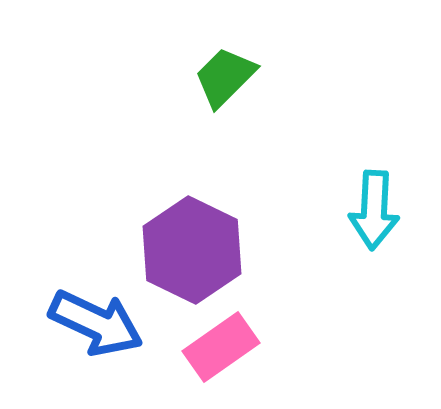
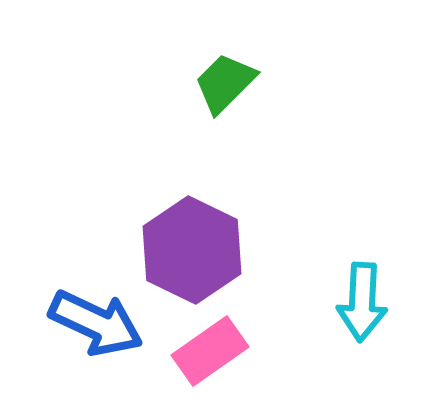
green trapezoid: moved 6 px down
cyan arrow: moved 12 px left, 92 px down
pink rectangle: moved 11 px left, 4 px down
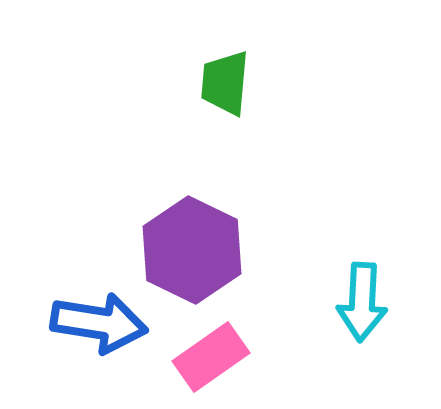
green trapezoid: rotated 40 degrees counterclockwise
blue arrow: moved 3 px right; rotated 16 degrees counterclockwise
pink rectangle: moved 1 px right, 6 px down
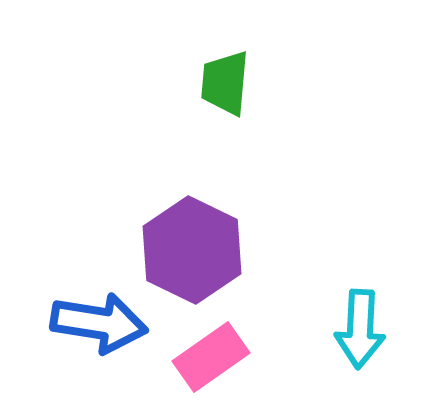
cyan arrow: moved 2 px left, 27 px down
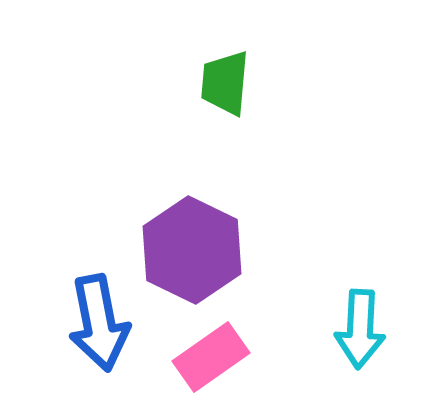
blue arrow: rotated 70 degrees clockwise
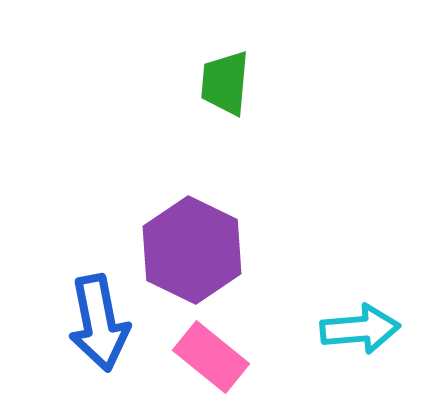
cyan arrow: rotated 98 degrees counterclockwise
pink rectangle: rotated 74 degrees clockwise
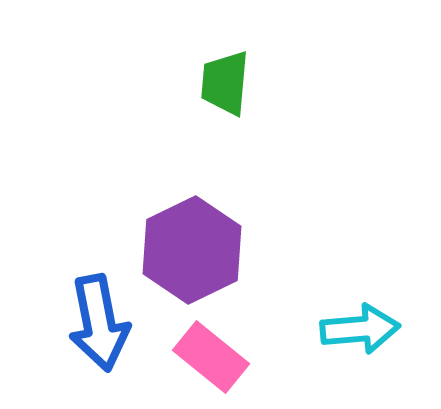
purple hexagon: rotated 8 degrees clockwise
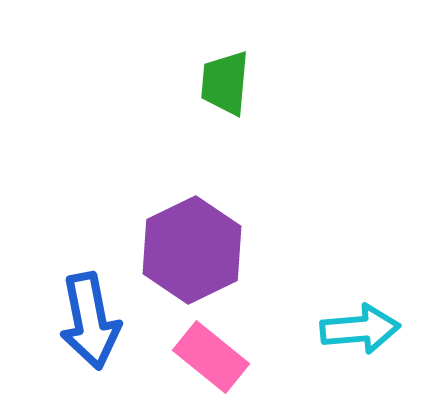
blue arrow: moved 9 px left, 2 px up
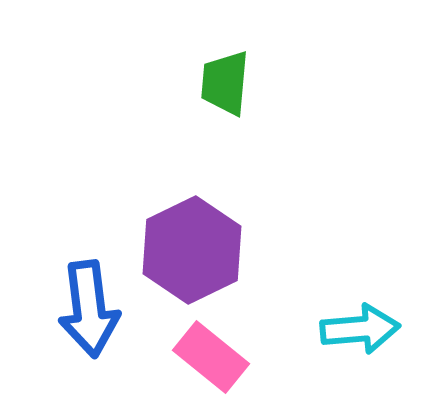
blue arrow: moved 1 px left, 12 px up; rotated 4 degrees clockwise
